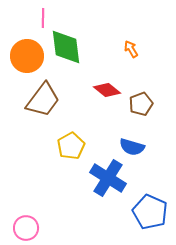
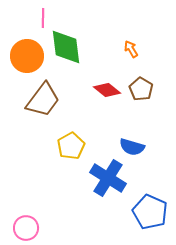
brown pentagon: moved 15 px up; rotated 20 degrees counterclockwise
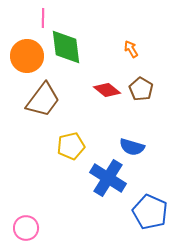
yellow pentagon: rotated 16 degrees clockwise
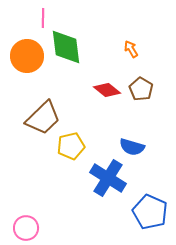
brown trapezoid: moved 18 px down; rotated 9 degrees clockwise
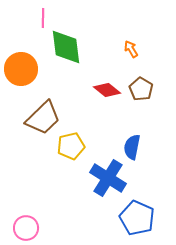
orange circle: moved 6 px left, 13 px down
blue semicircle: rotated 85 degrees clockwise
blue pentagon: moved 13 px left, 6 px down
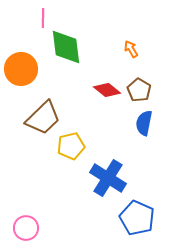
brown pentagon: moved 2 px left, 1 px down
blue semicircle: moved 12 px right, 24 px up
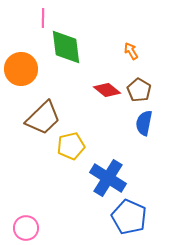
orange arrow: moved 2 px down
blue pentagon: moved 8 px left, 1 px up
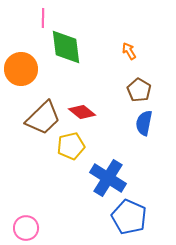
orange arrow: moved 2 px left
red diamond: moved 25 px left, 22 px down
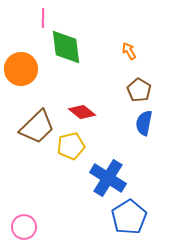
brown trapezoid: moved 6 px left, 9 px down
blue pentagon: rotated 16 degrees clockwise
pink circle: moved 2 px left, 1 px up
